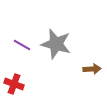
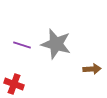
purple line: rotated 12 degrees counterclockwise
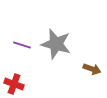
brown arrow: rotated 24 degrees clockwise
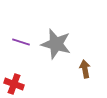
purple line: moved 1 px left, 3 px up
brown arrow: moved 7 px left; rotated 120 degrees counterclockwise
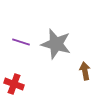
brown arrow: moved 2 px down
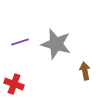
purple line: moved 1 px left; rotated 36 degrees counterclockwise
